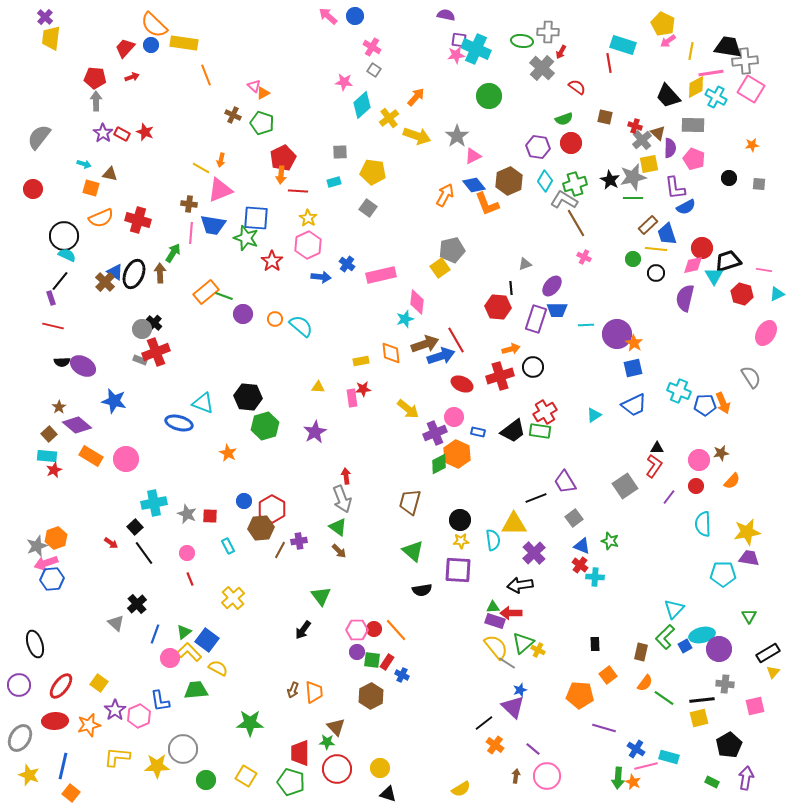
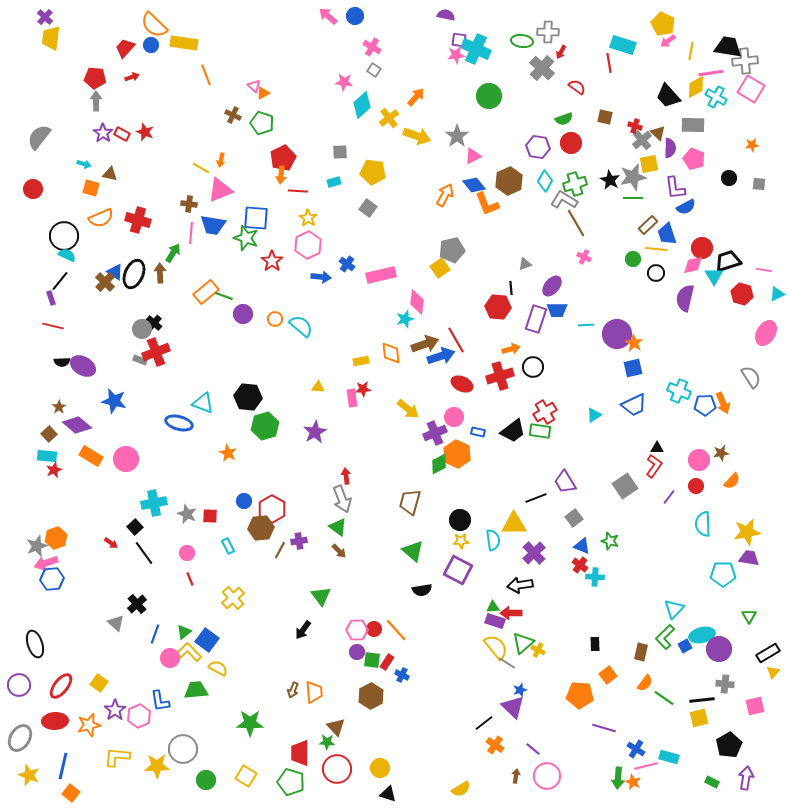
purple square at (458, 570): rotated 24 degrees clockwise
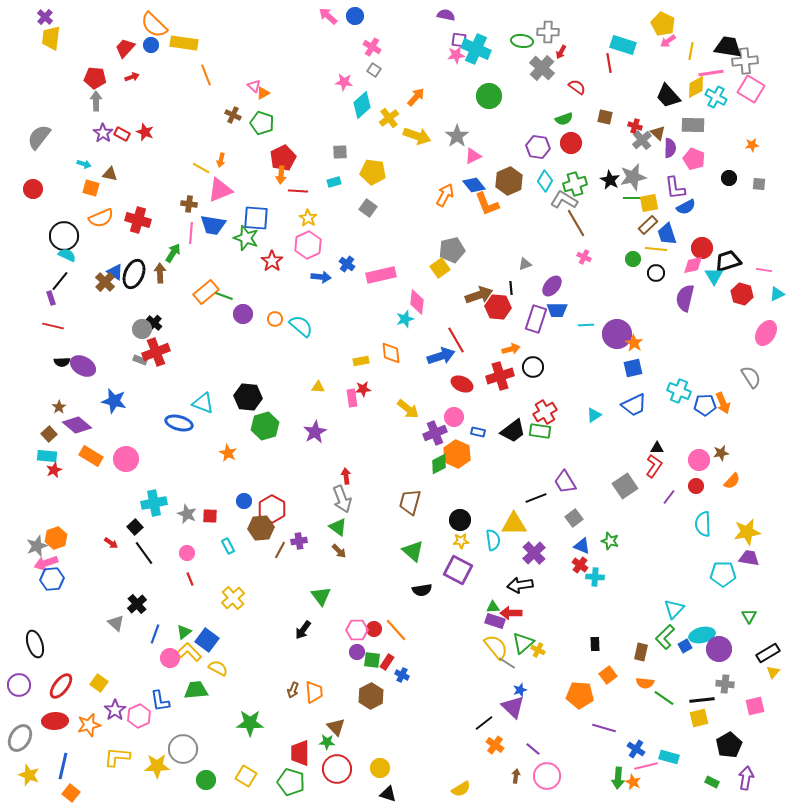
yellow square at (649, 164): moved 39 px down
brown arrow at (425, 344): moved 54 px right, 49 px up
orange semicircle at (645, 683): rotated 60 degrees clockwise
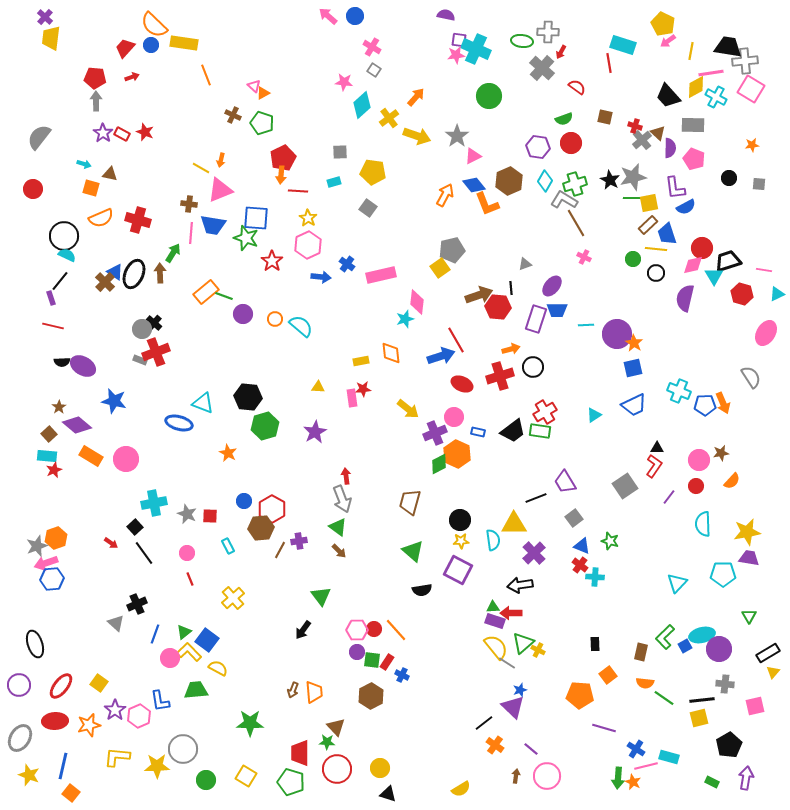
black cross at (137, 604): rotated 18 degrees clockwise
cyan triangle at (674, 609): moved 3 px right, 26 px up
purple line at (533, 749): moved 2 px left
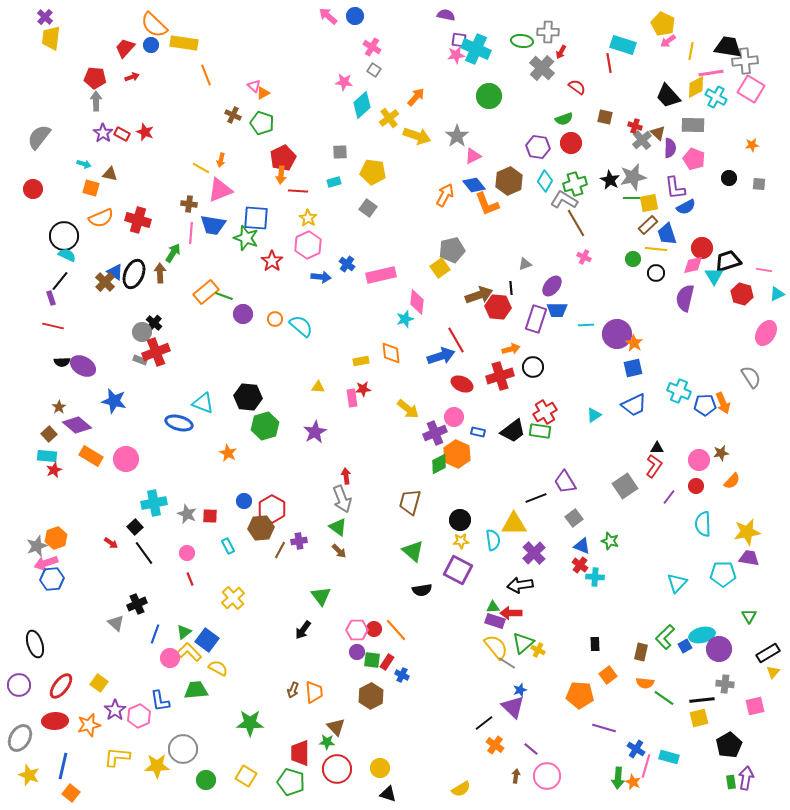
gray circle at (142, 329): moved 3 px down
pink line at (646, 766): rotated 60 degrees counterclockwise
green rectangle at (712, 782): moved 19 px right; rotated 56 degrees clockwise
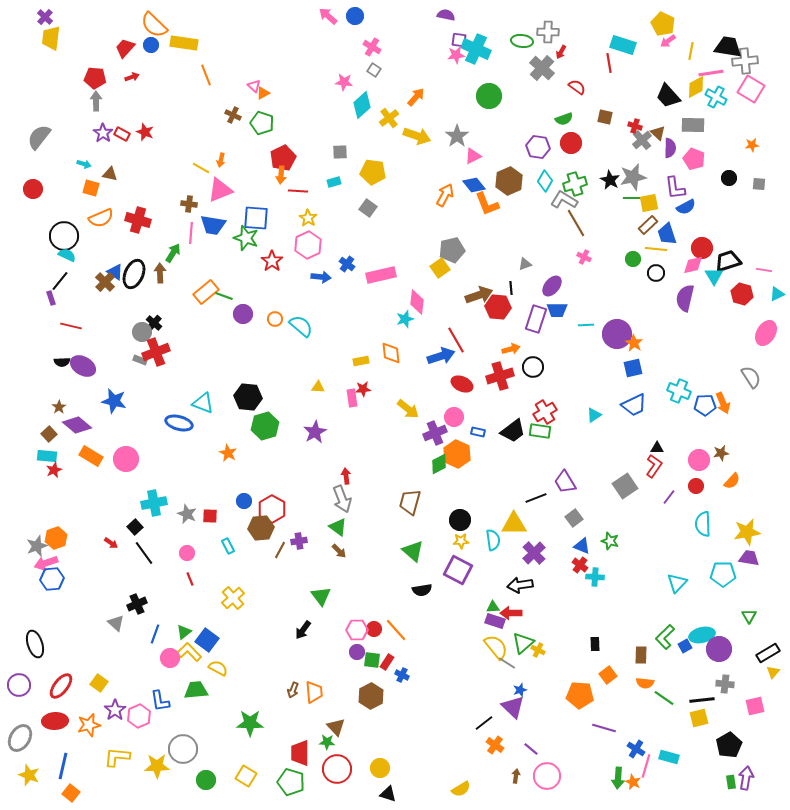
red line at (53, 326): moved 18 px right
brown rectangle at (641, 652): moved 3 px down; rotated 12 degrees counterclockwise
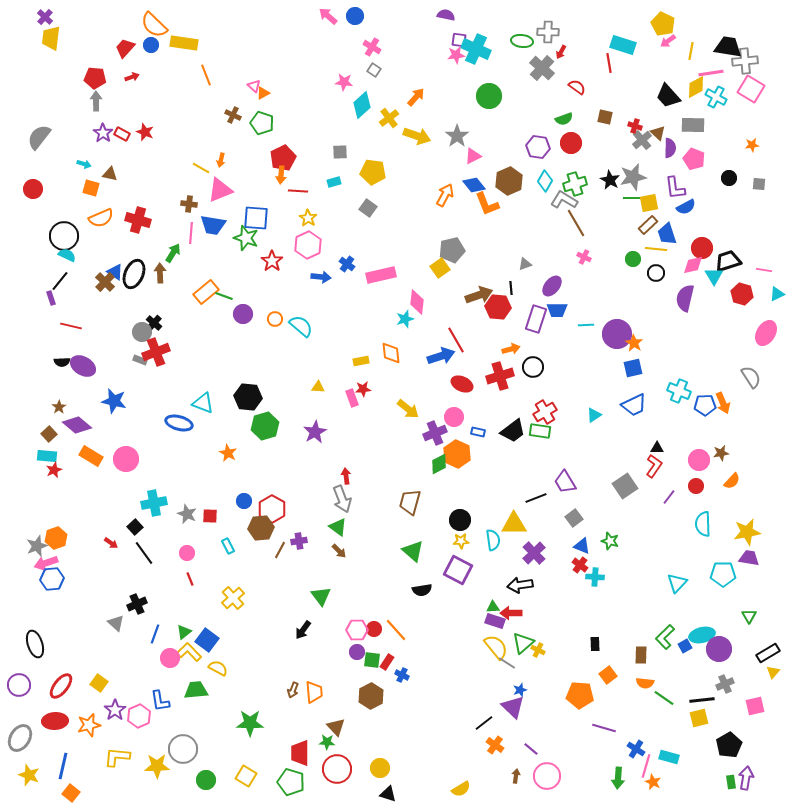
pink rectangle at (352, 398): rotated 12 degrees counterclockwise
gray cross at (725, 684): rotated 30 degrees counterclockwise
orange star at (633, 782): moved 20 px right
